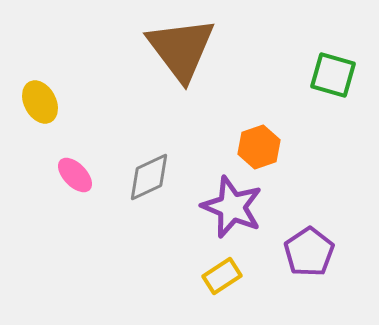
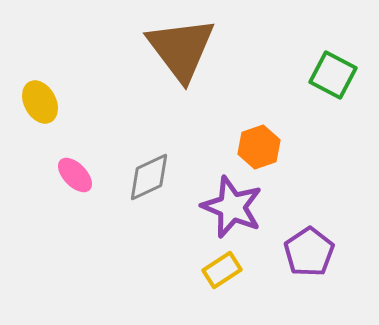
green square: rotated 12 degrees clockwise
yellow rectangle: moved 6 px up
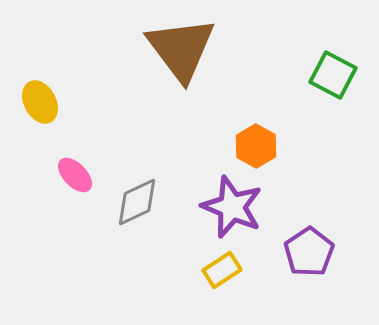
orange hexagon: moved 3 px left, 1 px up; rotated 12 degrees counterclockwise
gray diamond: moved 12 px left, 25 px down
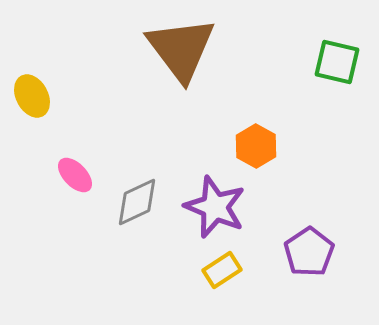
green square: moved 4 px right, 13 px up; rotated 15 degrees counterclockwise
yellow ellipse: moved 8 px left, 6 px up
purple star: moved 17 px left
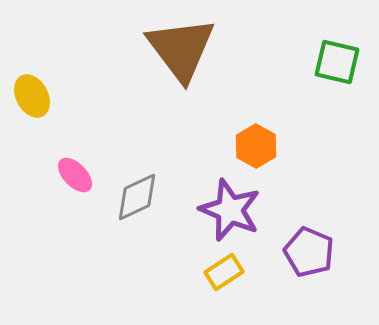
gray diamond: moved 5 px up
purple star: moved 15 px right, 3 px down
purple pentagon: rotated 15 degrees counterclockwise
yellow rectangle: moved 2 px right, 2 px down
